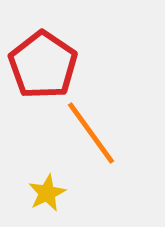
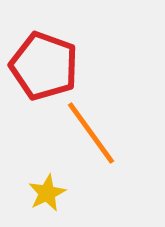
red pentagon: moved 1 px right, 1 px down; rotated 14 degrees counterclockwise
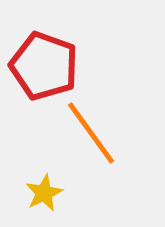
yellow star: moved 3 px left
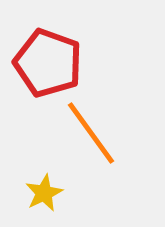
red pentagon: moved 4 px right, 3 px up
